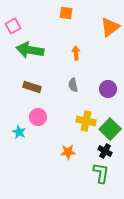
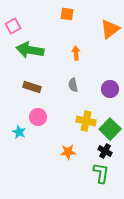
orange square: moved 1 px right, 1 px down
orange triangle: moved 2 px down
purple circle: moved 2 px right
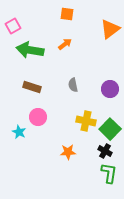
orange arrow: moved 11 px left, 9 px up; rotated 56 degrees clockwise
green L-shape: moved 8 px right
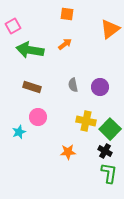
purple circle: moved 10 px left, 2 px up
cyan star: rotated 24 degrees clockwise
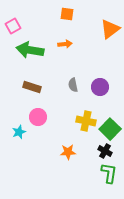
orange arrow: rotated 32 degrees clockwise
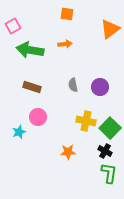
green square: moved 1 px up
